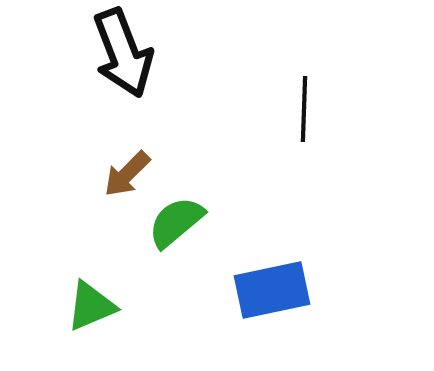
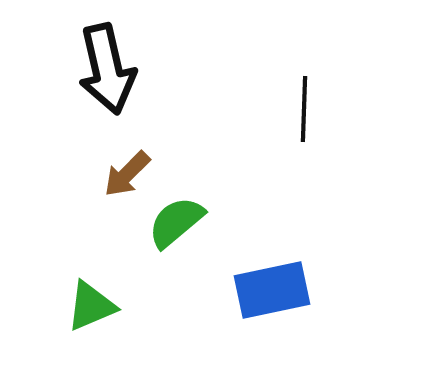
black arrow: moved 16 px left, 16 px down; rotated 8 degrees clockwise
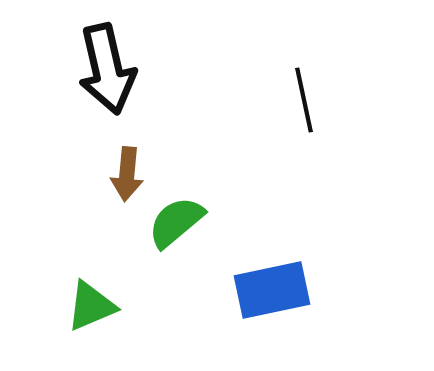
black line: moved 9 px up; rotated 14 degrees counterclockwise
brown arrow: rotated 40 degrees counterclockwise
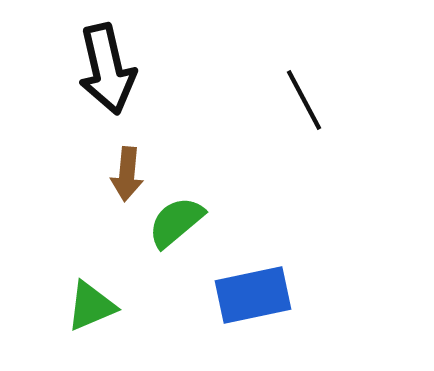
black line: rotated 16 degrees counterclockwise
blue rectangle: moved 19 px left, 5 px down
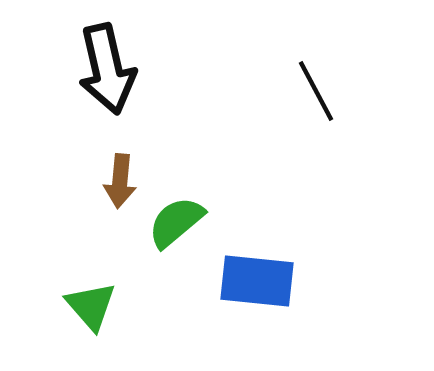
black line: moved 12 px right, 9 px up
brown arrow: moved 7 px left, 7 px down
blue rectangle: moved 4 px right, 14 px up; rotated 18 degrees clockwise
green triangle: rotated 48 degrees counterclockwise
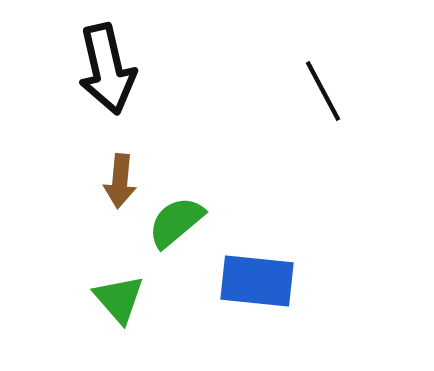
black line: moved 7 px right
green triangle: moved 28 px right, 7 px up
